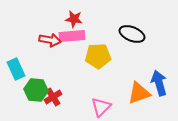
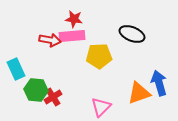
yellow pentagon: moved 1 px right
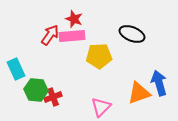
red star: rotated 12 degrees clockwise
red arrow: moved 5 px up; rotated 65 degrees counterclockwise
red cross: rotated 12 degrees clockwise
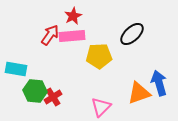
red star: moved 1 px left, 3 px up; rotated 24 degrees clockwise
black ellipse: rotated 65 degrees counterclockwise
cyan rectangle: rotated 55 degrees counterclockwise
green hexagon: moved 1 px left, 1 px down
red cross: rotated 12 degrees counterclockwise
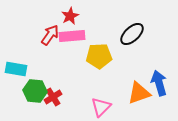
red star: moved 3 px left
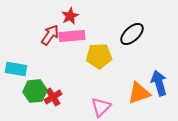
green hexagon: rotated 10 degrees counterclockwise
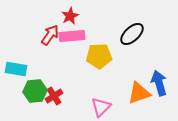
red cross: moved 1 px right, 1 px up
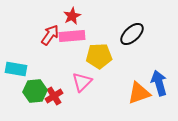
red star: moved 2 px right
pink triangle: moved 19 px left, 25 px up
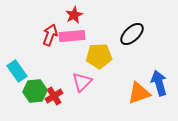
red star: moved 2 px right, 1 px up
red arrow: rotated 15 degrees counterclockwise
cyan rectangle: moved 1 px right, 2 px down; rotated 45 degrees clockwise
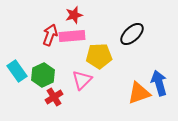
red star: rotated 12 degrees clockwise
pink triangle: moved 2 px up
green hexagon: moved 8 px right, 16 px up; rotated 20 degrees counterclockwise
red cross: moved 1 px down
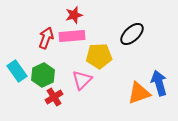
red arrow: moved 4 px left, 3 px down
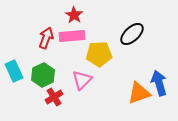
red star: rotated 24 degrees counterclockwise
yellow pentagon: moved 2 px up
cyan rectangle: moved 3 px left; rotated 10 degrees clockwise
